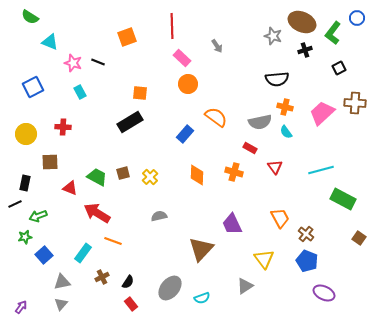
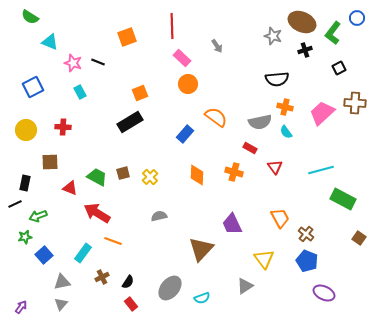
orange square at (140, 93): rotated 28 degrees counterclockwise
yellow circle at (26, 134): moved 4 px up
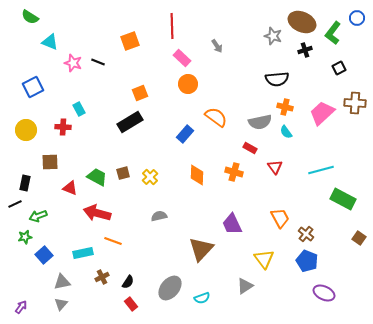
orange square at (127, 37): moved 3 px right, 4 px down
cyan rectangle at (80, 92): moved 1 px left, 17 px down
red arrow at (97, 213): rotated 16 degrees counterclockwise
cyan rectangle at (83, 253): rotated 42 degrees clockwise
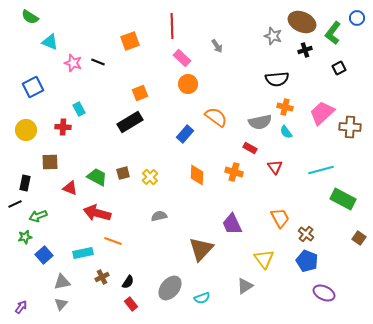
brown cross at (355, 103): moved 5 px left, 24 px down
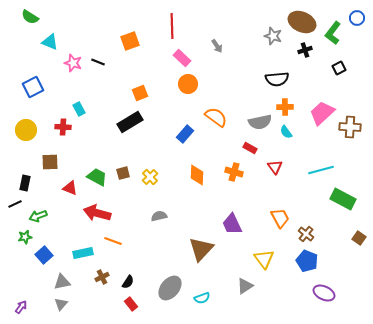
orange cross at (285, 107): rotated 14 degrees counterclockwise
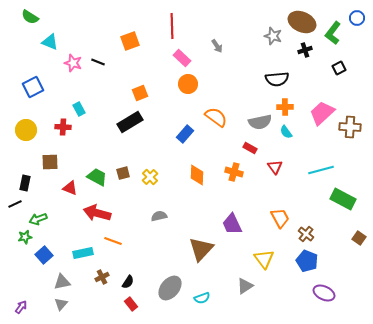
green arrow at (38, 216): moved 3 px down
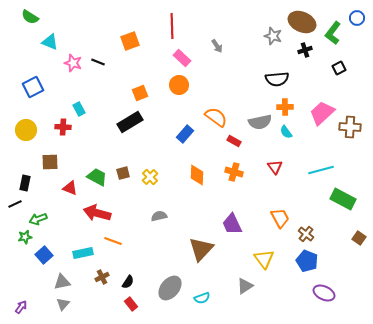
orange circle at (188, 84): moved 9 px left, 1 px down
red rectangle at (250, 148): moved 16 px left, 7 px up
gray triangle at (61, 304): moved 2 px right
